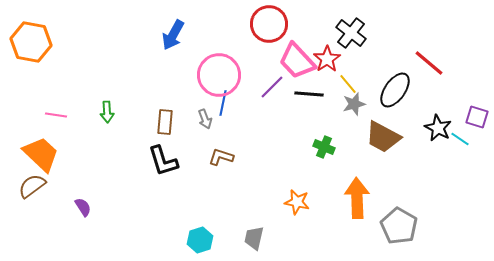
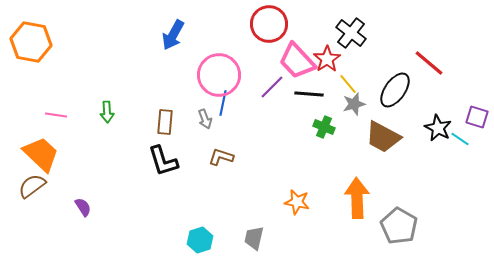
green cross: moved 20 px up
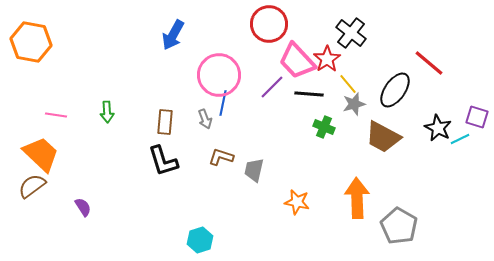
cyan line: rotated 60 degrees counterclockwise
gray trapezoid: moved 68 px up
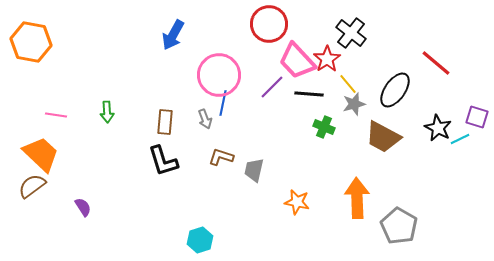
red line: moved 7 px right
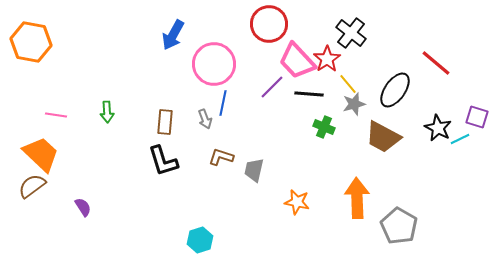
pink circle: moved 5 px left, 11 px up
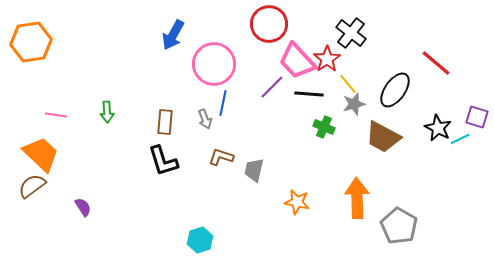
orange hexagon: rotated 18 degrees counterclockwise
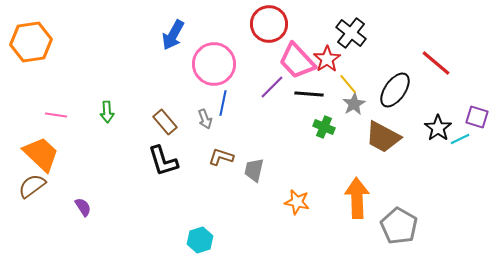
gray star: rotated 15 degrees counterclockwise
brown rectangle: rotated 45 degrees counterclockwise
black star: rotated 8 degrees clockwise
